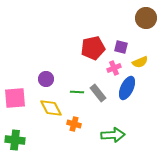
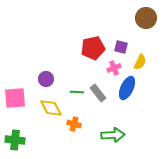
yellow semicircle: rotated 42 degrees counterclockwise
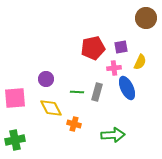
purple square: rotated 24 degrees counterclockwise
pink cross: rotated 16 degrees clockwise
blue ellipse: rotated 50 degrees counterclockwise
gray rectangle: moved 1 px left, 1 px up; rotated 54 degrees clockwise
green cross: rotated 18 degrees counterclockwise
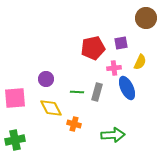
purple square: moved 4 px up
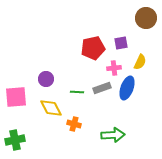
blue ellipse: rotated 45 degrees clockwise
gray rectangle: moved 5 px right, 4 px up; rotated 54 degrees clockwise
pink square: moved 1 px right, 1 px up
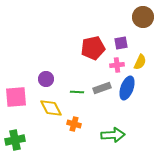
brown circle: moved 3 px left, 1 px up
pink cross: moved 3 px right, 3 px up
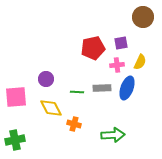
gray rectangle: rotated 18 degrees clockwise
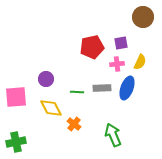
red pentagon: moved 1 px left, 1 px up
pink cross: moved 1 px up
orange cross: rotated 24 degrees clockwise
green arrow: rotated 110 degrees counterclockwise
green cross: moved 1 px right, 2 px down
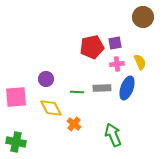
purple square: moved 6 px left
yellow semicircle: rotated 49 degrees counterclockwise
green cross: rotated 24 degrees clockwise
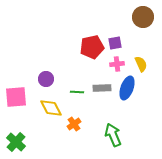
yellow semicircle: moved 1 px right, 2 px down
orange cross: rotated 16 degrees clockwise
green cross: rotated 30 degrees clockwise
